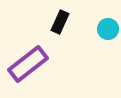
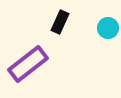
cyan circle: moved 1 px up
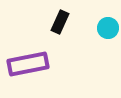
purple rectangle: rotated 27 degrees clockwise
